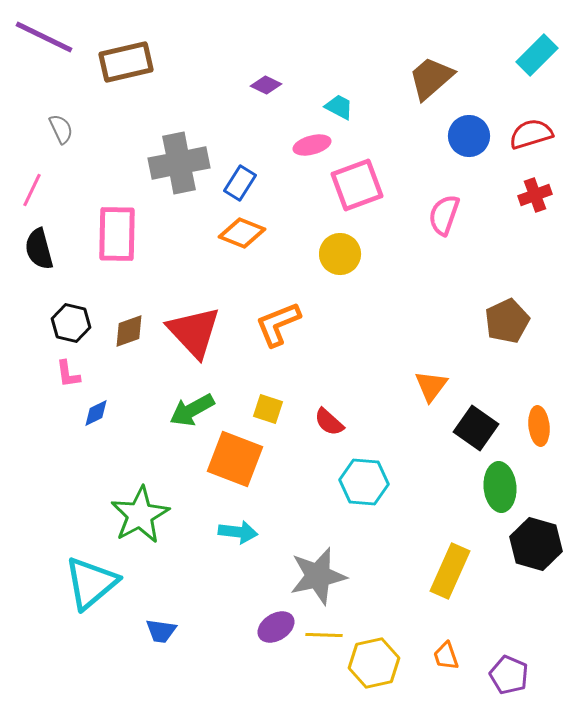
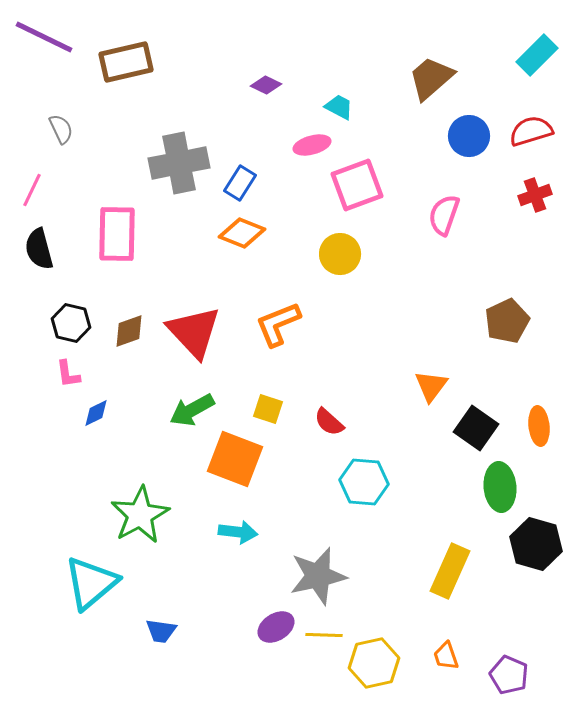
red semicircle at (531, 134): moved 3 px up
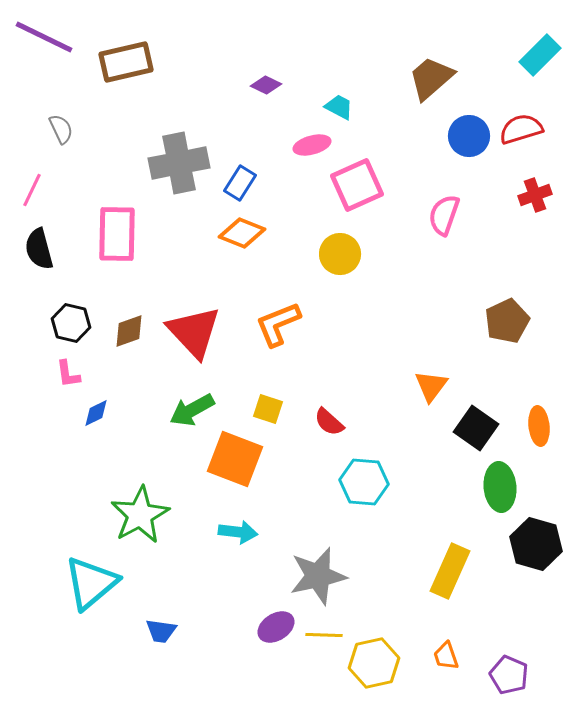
cyan rectangle at (537, 55): moved 3 px right
red semicircle at (531, 131): moved 10 px left, 2 px up
pink square at (357, 185): rotated 4 degrees counterclockwise
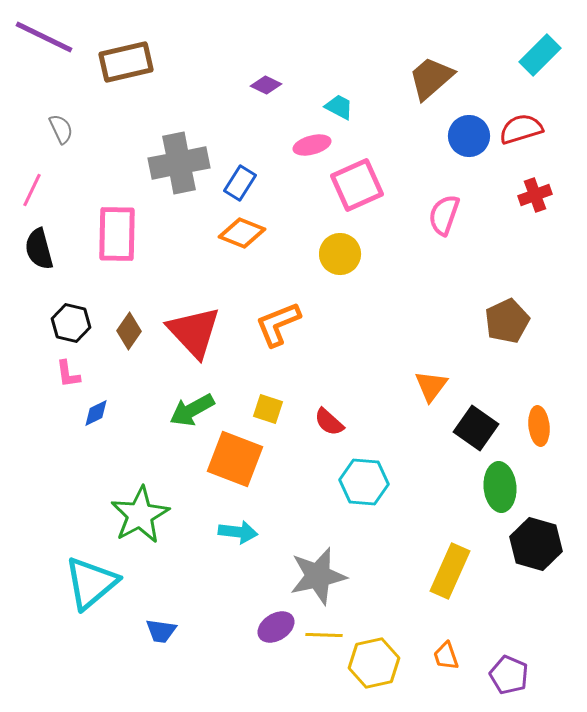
brown diamond at (129, 331): rotated 36 degrees counterclockwise
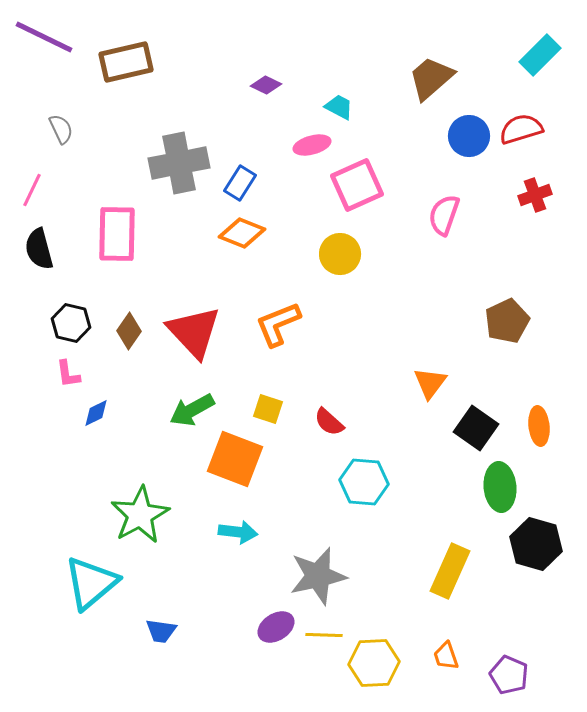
orange triangle at (431, 386): moved 1 px left, 3 px up
yellow hexagon at (374, 663): rotated 9 degrees clockwise
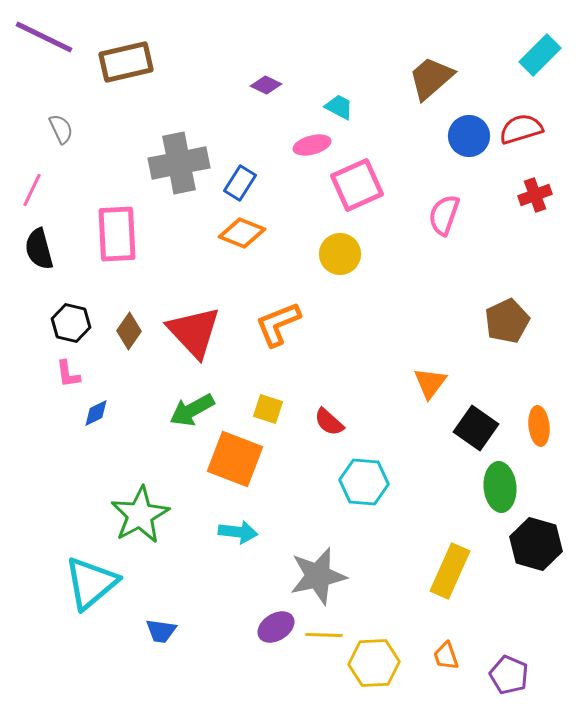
pink rectangle at (117, 234): rotated 4 degrees counterclockwise
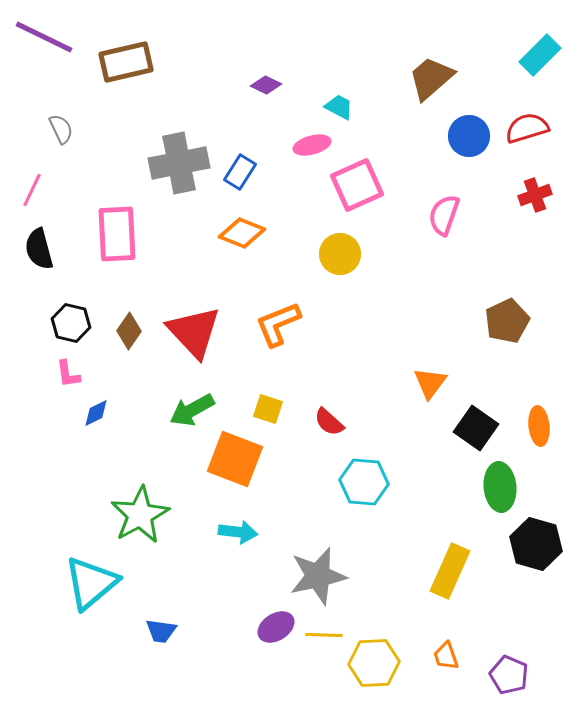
red semicircle at (521, 129): moved 6 px right, 1 px up
blue rectangle at (240, 183): moved 11 px up
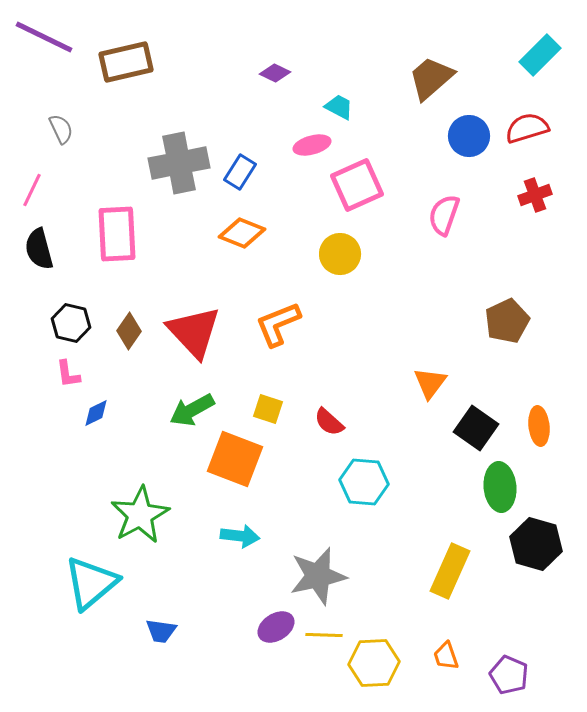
purple diamond at (266, 85): moved 9 px right, 12 px up
cyan arrow at (238, 532): moved 2 px right, 4 px down
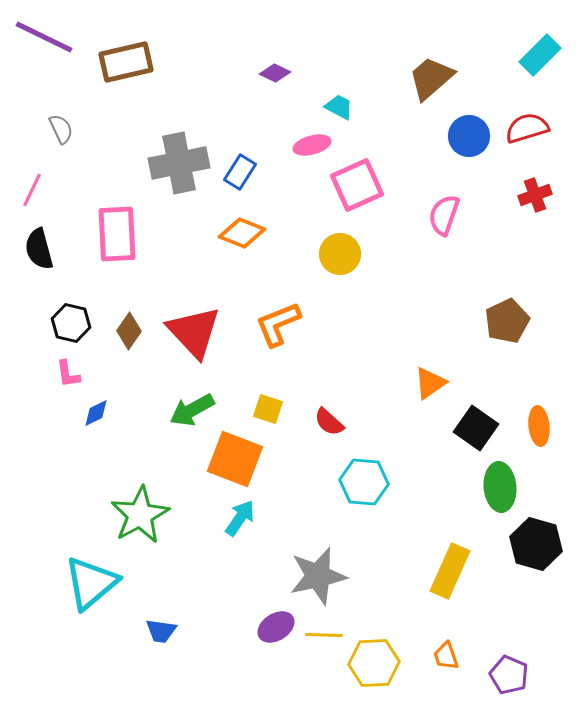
orange triangle at (430, 383): rotated 18 degrees clockwise
cyan arrow at (240, 536): moved 18 px up; rotated 63 degrees counterclockwise
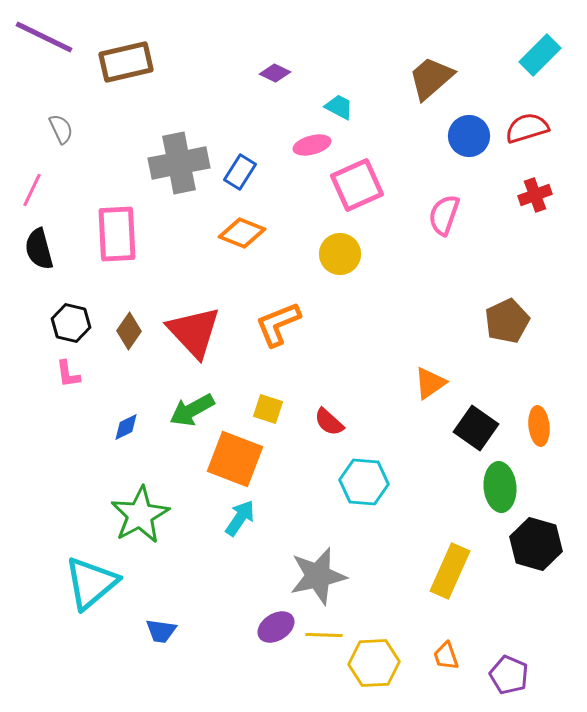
blue diamond at (96, 413): moved 30 px right, 14 px down
